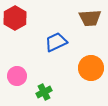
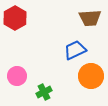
blue trapezoid: moved 19 px right, 8 px down
orange circle: moved 8 px down
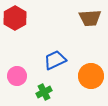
blue trapezoid: moved 20 px left, 10 px down
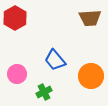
blue trapezoid: rotated 105 degrees counterclockwise
pink circle: moved 2 px up
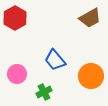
brown trapezoid: rotated 25 degrees counterclockwise
